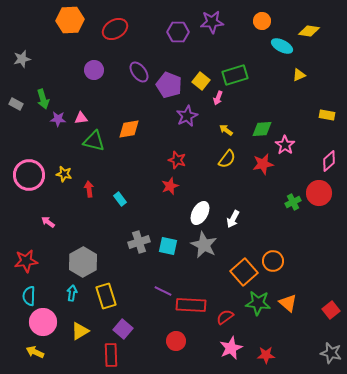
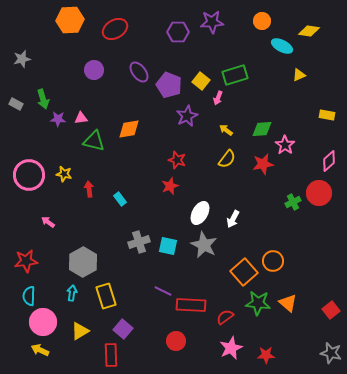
yellow arrow at (35, 352): moved 5 px right, 2 px up
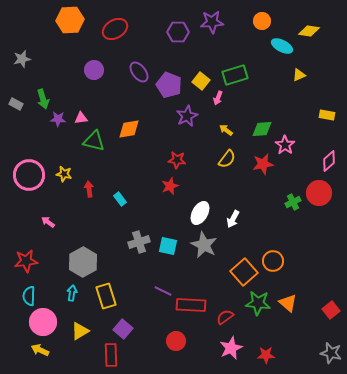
red star at (177, 160): rotated 12 degrees counterclockwise
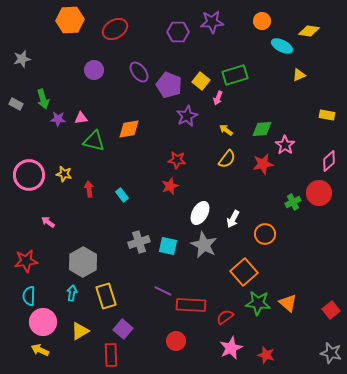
cyan rectangle at (120, 199): moved 2 px right, 4 px up
orange circle at (273, 261): moved 8 px left, 27 px up
red star at (266, 355): rotated 18 degrees clockwise
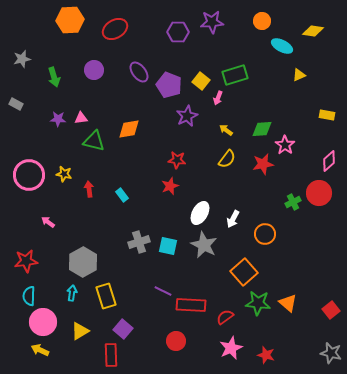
yellow diamond at (309, 31): moved 4 px right
green arrow at (43, 99): moved 11 px right, 22 px up
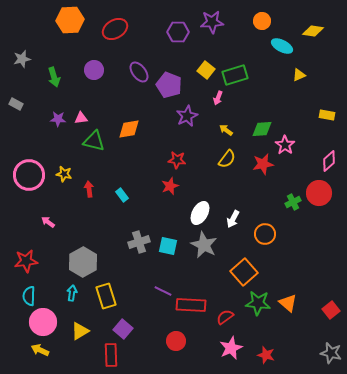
yellow square at (201, 81): moved 5 px right, 11 px up
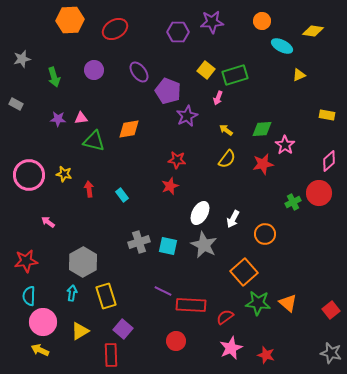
purple pentagon at (169, 85): moved 1 px left, 6 px down
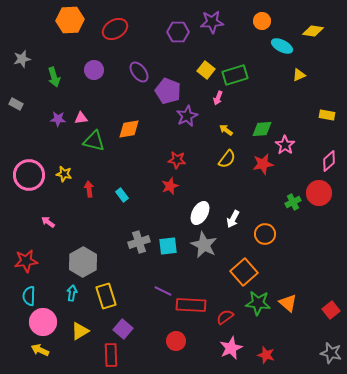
cyan square at (168, 246): rotated 18 degrees counterclockwise
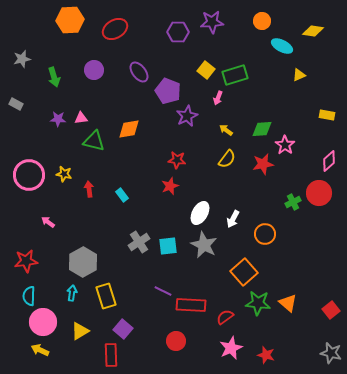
gray cross at (139, 242): rotated 15 degrees counterclockwise
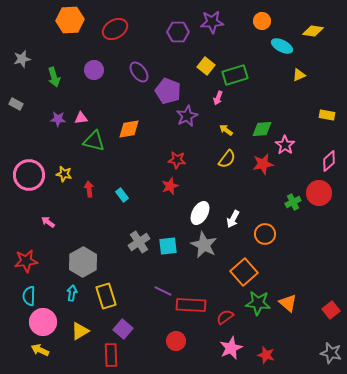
yellow square at (206, 70): moved 4 px up
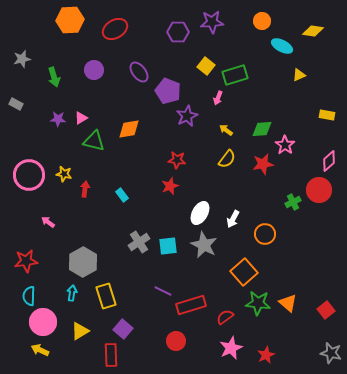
pink triangle at (81, 118): rotated 24 degrees counterclockwise
red arrow at (89, 189): moved 4 px left; rotated 14 degrees clockwise
red circle at (319, 193): moved 3 px up
red rectangle at (191, 305): rotated 20 degrees counterclockwise
red square at (331, 310): moved 5 px left
red star at (266, 355): rotated 30 degrees clockwise
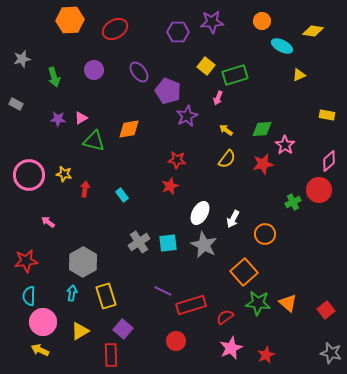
cyan square at (168, 246): moved 3 px up
